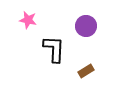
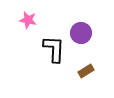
purple circle: moved 5 px left, 7 px down
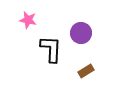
black L-shape: moved 3 px left
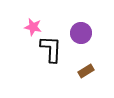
pink star: moved 5 px right, 7 px down
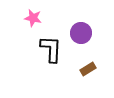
pink star: moved 9 px up
brown rectangle: moved 2 px right, 2 px up
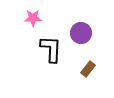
pink star: rotated 12 degrees counterclockwise
brown rectangle: rotated 21 degrees counterclockwise
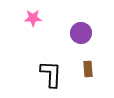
black L-shape: moved 25 px down
brown rectangle: rotated 42 degrees counterclockwise
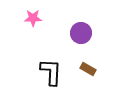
brown rectangle: rotated 56 degrees counterclockwise
black L-shape: moved 2 px up
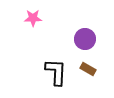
purple circle: moved 4 px right, 6 px down
black L-shape: moved 5 px right
